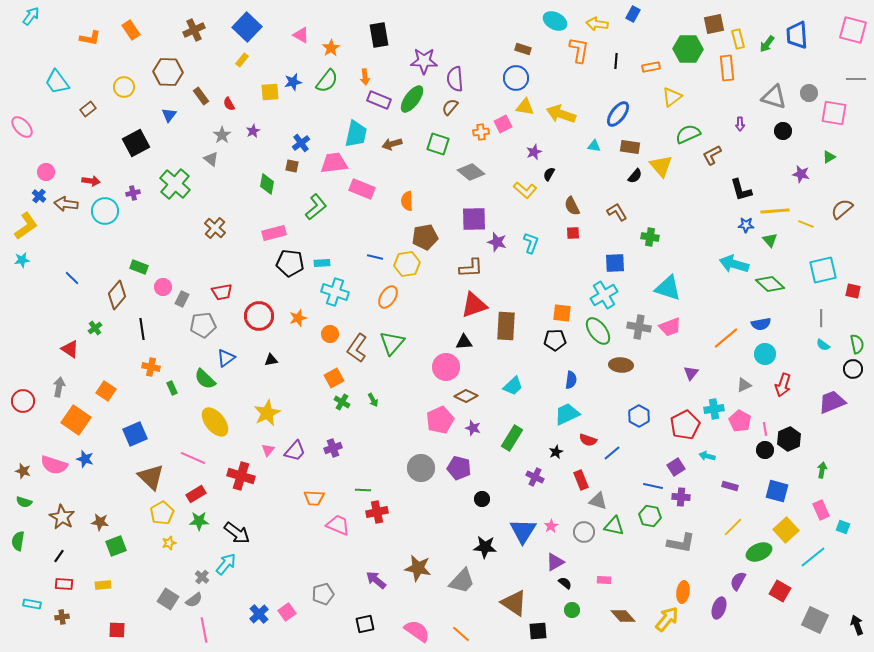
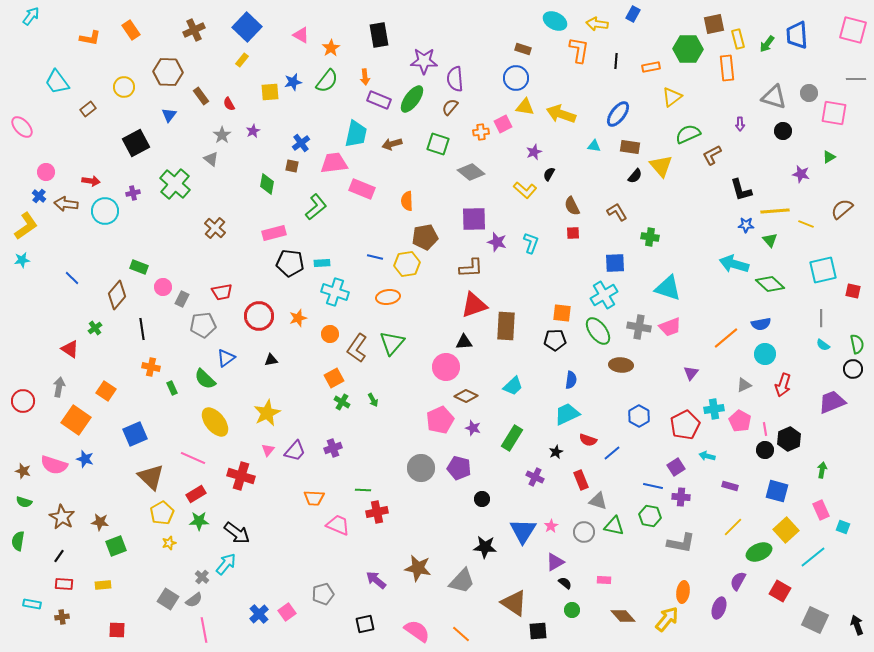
orange ellipse at (388, 297): rotated 50 degrees clockwise
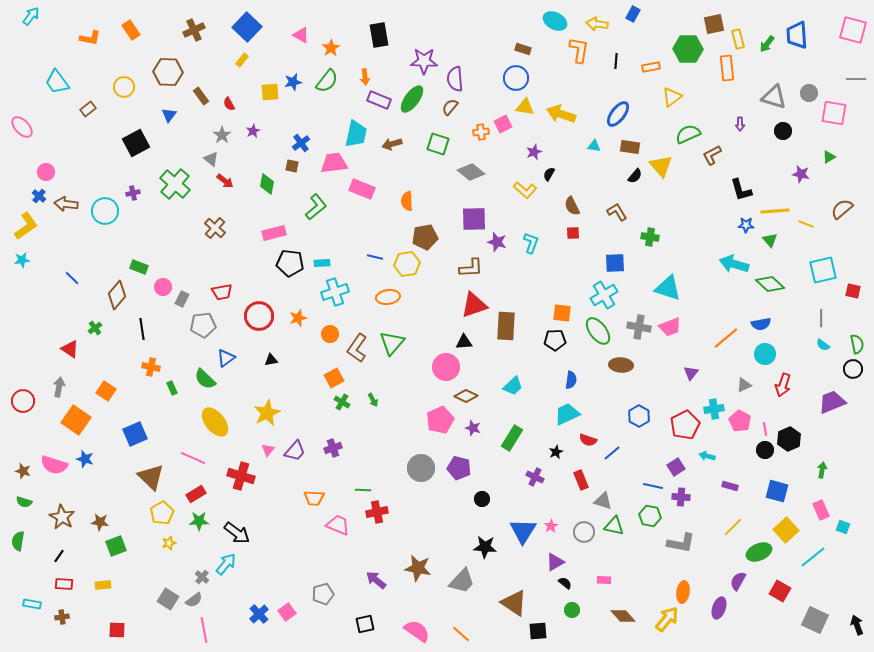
red arrow at (91, 181): moved 134 px right; rotated 30 degrees clockwise
cyan cross at (335, 292): rotated 36 degrees counterclockwise
gray triangle at (598, 501): moved 5 px right
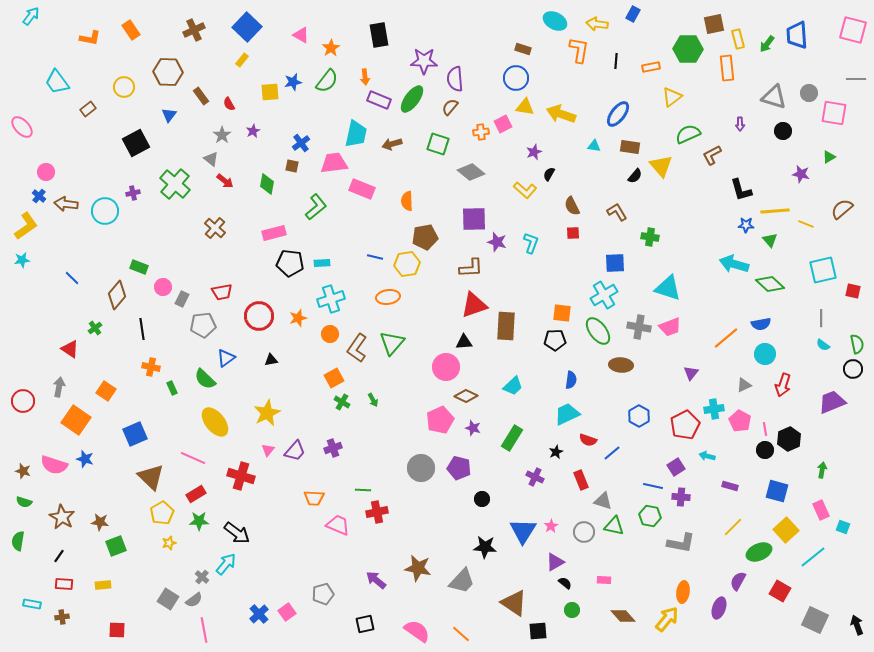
cyan cross at (335, 292): moved 4 px left, 7 px down
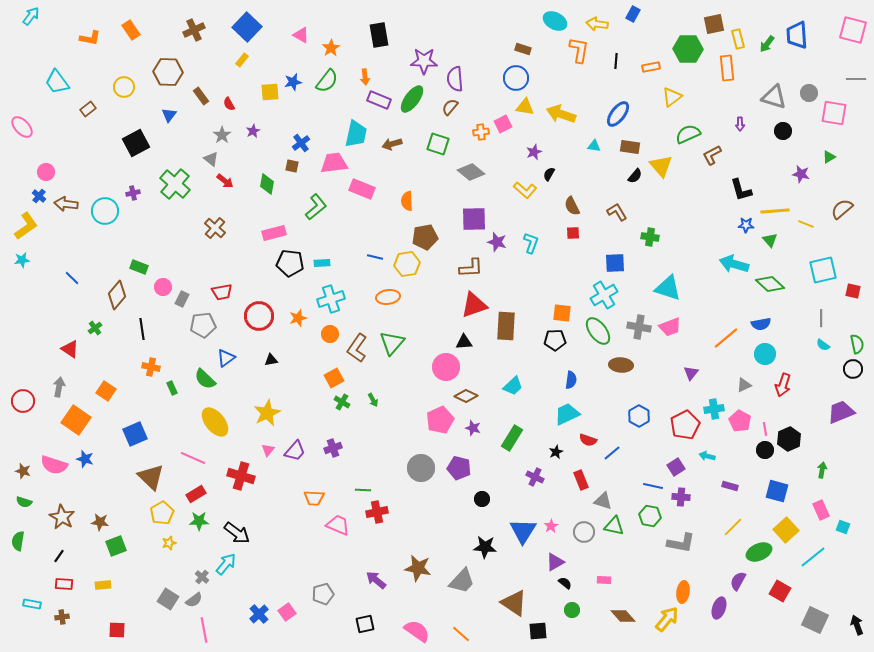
purple trapezoid at (832, 402): moved 9 px right, 10 px down
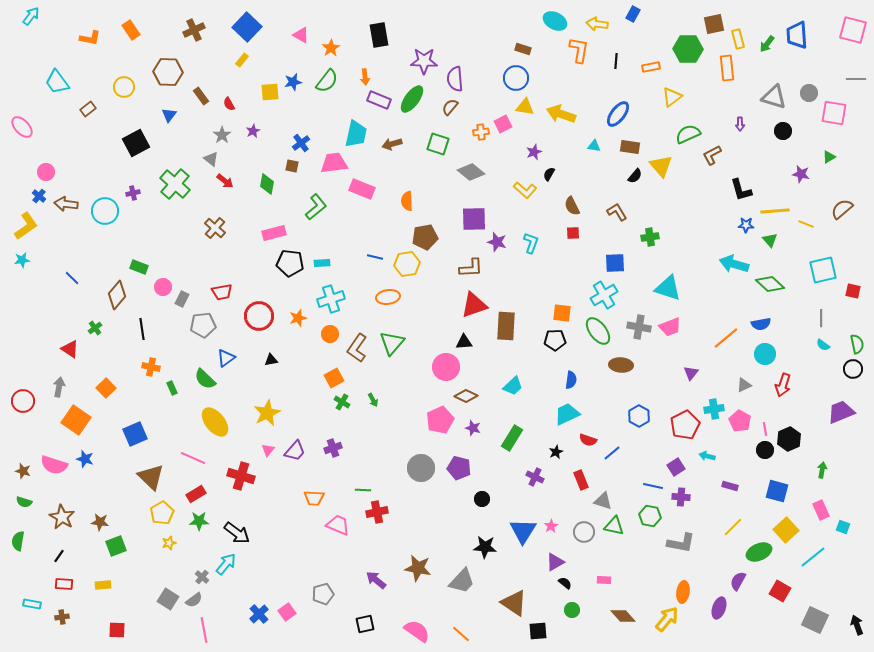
green cross at (650, 237): rotated 18 degrees counterclockwise
orange square at (106, 391): moved 3 px up; rotated 12 degrees clockwise
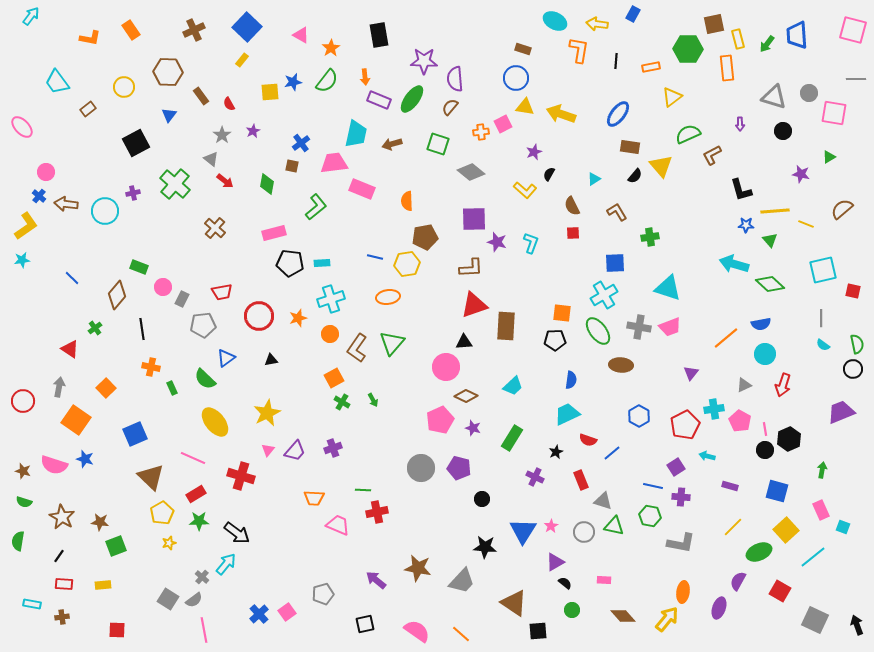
cyan triangle at (594, 146): moved 33 px down; rotated 40 degrees counterclockwise
